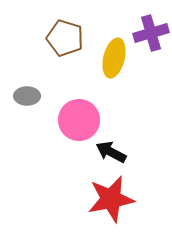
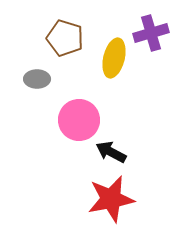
gray ellipse: moved 10 px right, 17 px up
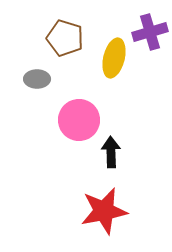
purple cross: moved 1 px left, 1 px up
black arrow: rotated 60 degrees clockwise
red star: moved 7 px left, 12 px down
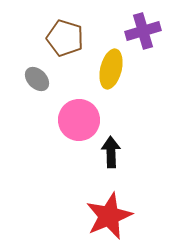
purple cross: moved 7 px left, 1 px up
yellow ellipse: moved 3 px left, 11 px down
gray ellipse: rotated 45 degrees clockwise
red star: moved 5 px right, 5 px down; rotated 12 degrees counterclockwise
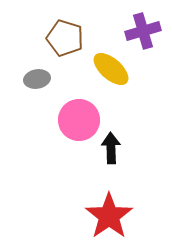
yellow ellipse: rotated 63 degrees counterclockwise
gray ellipse: rotated 55 degrees counterclockwise
black arrow: moved 4 px up
red star: rotated 12 degrees counterclockwise
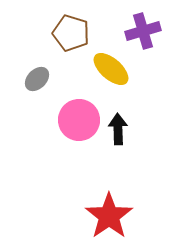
brown pentagon: moved 6 px right, 5 px up
gray ellipse: rotated 35 degrees counterclockwise
black arrow: moved 7 px right, 19 px up
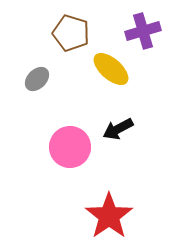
pink circle: moved 9 px left, 27 px down
black arrow: rotated 116 degrees counterclockwise
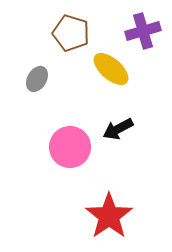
gray ellipse: rotated 15 degrees counterclockwise
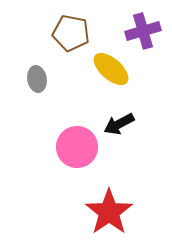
brown pentagon: rotated 6 degrees counterclockwise
gray ellipse: rotated 40 degrees counterclockwise
black arrow: moved 1 px right, 5 px up
pink circle: moved 7 px right
red star: moved 4 px up
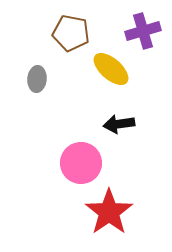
gray ellipse: rotated 15 degrees clockwise
black arrow: rotated 20 degrees clockwise
pink circle: moved 4 px right, 16 px down
